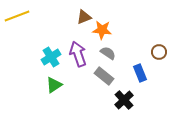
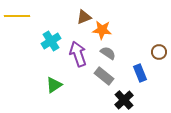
yellow line: rotated 20 degrees clockwise
cyan cross: moved 16 px up
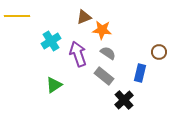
blue rectangle: rotated 36 degrees clockwise
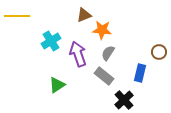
brown triangle: moved 2 px up
gray semicircle: rotated 91 degrees counterclockwise
green triangle: moved 3 px right
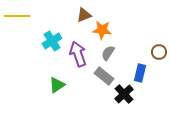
cyan cross: moved 1 px right
black cross: moved 6 px up
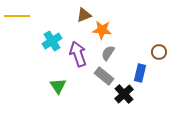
green triangle: moved 1 px right, 1 px down; rotated 30 degrees counterclockwise
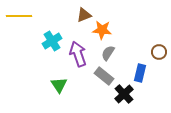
yellow line: moved 2 px right
green triangle: moved 1 px right, 1 px up
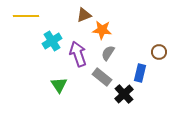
yellow line: moved 7 px right
gray rectangle: moved 2 px left, 1 px down
